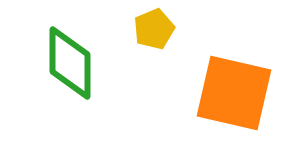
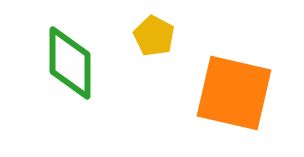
yellow pentagon: moved 7 px down; rotated 21 degrees counterclockwise
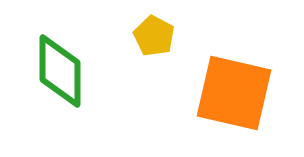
green diamond: moved 10 px left, 8 px down
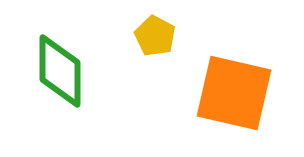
yellow pentagon: moved 1 px right
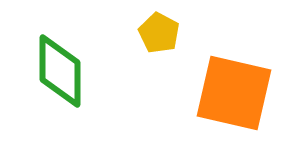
yellow pentagon: moved 4 px right, 3 px up
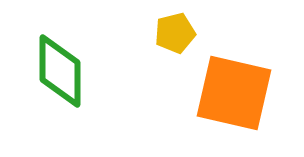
yellow pentagon: moved 16 px right; rotated 30 degrees clockwise
